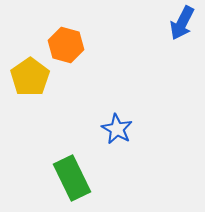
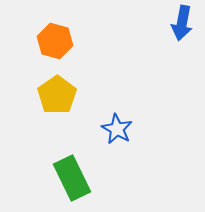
blue arrow: rotated 16 degrees counterclockwise
orange hexagon: moved 11 px left, 4 px up
yellow pentagon: moved 27 px right, 18 px down
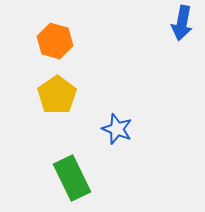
blue star: rotated 8 degrees counterclockwise
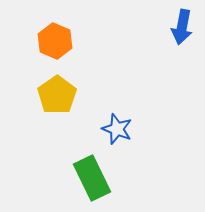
blue arrow: moved 4 px down
orange hexagon: rotated 8 degrees clockwise
green rectangle: moved 20 px right
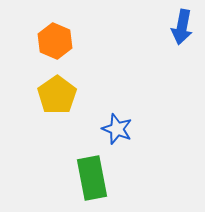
green rectangle: rotated 15 degrees clockwise
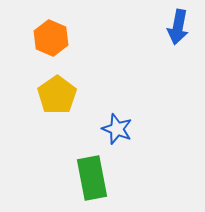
blue arrow: moved 4 px left
orange hexagon: moved 4 px left, 3 px up
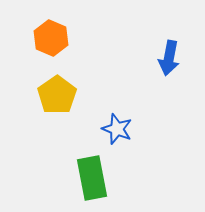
blue arrow: moved 9 px left, 31 px down
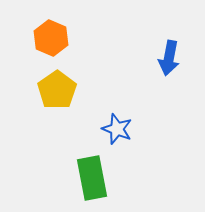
yellow pentagon: moved 5 px up
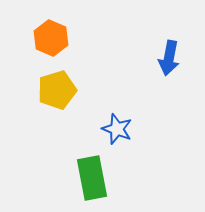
yellow pentagon: rotated 18 degrees clockwise
